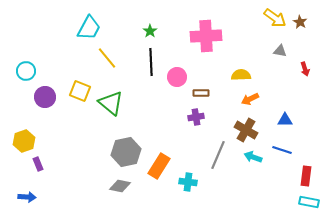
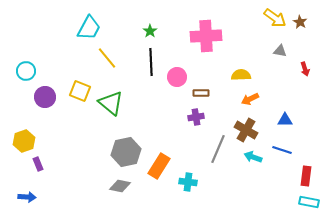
gray line: moved 6 px up
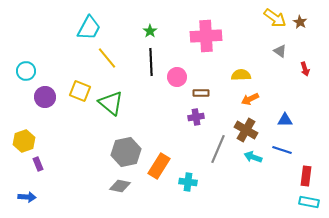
gray triangle: rotated 24 degrees clockwise
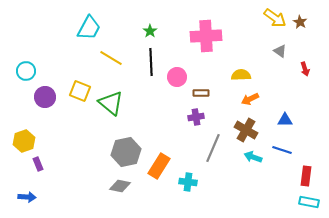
yellow line: moved 4 px right; rotated 20 degrees counterclockwise
gray line: moved 5 px left, 1 px up
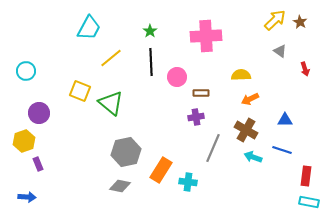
yellow arrow: moved 2 px down; rotated 80 degrees counterclockwise
yellow line: rotated 70 degrees counterclockwise
purple circle: moved 6 px left, 16 px down
orange rectangle: moved 2 px right, 4 px down
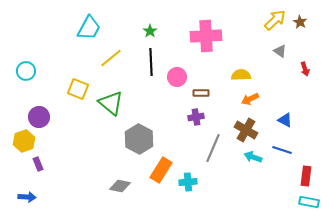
yellow square: moved 2 px left, 2 px up
purple circle: moved 4 px down
blue triangle: rotated 28 degrees clockwise
gray hexagon: moved 13 px right, 13 px up; rotated 20 degrees counterclockwise
cyan cross: rotated 12 degrees counterclockwise
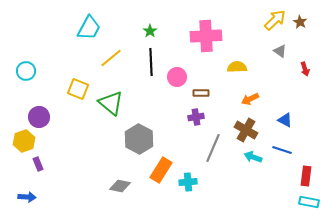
yellow semicircle: moved 4 px left, 8 px up
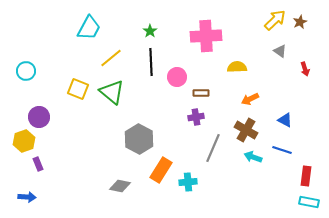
brown star: rotated 16 degrees clockwise
green triangle: moved 1 px right, 11 px up
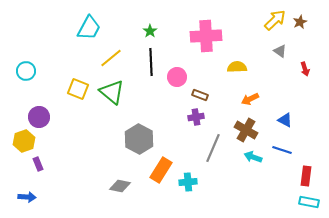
brown rectangle: moved 1 px left, 2 px down; rotated 21 degrees clockwise
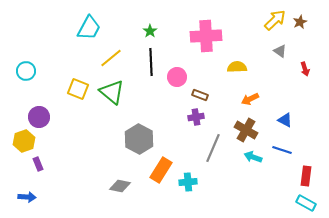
cyan rectangle: moved 3 px left, 1 px down; rotated 18 degrees clockwise
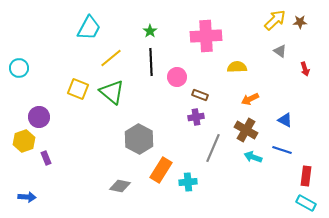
brown star: rotated 24 degrees clockwise
cyan circle: moved 7 px left, 3 px up
purple rectangle: moved 8 px right, 6 px up
